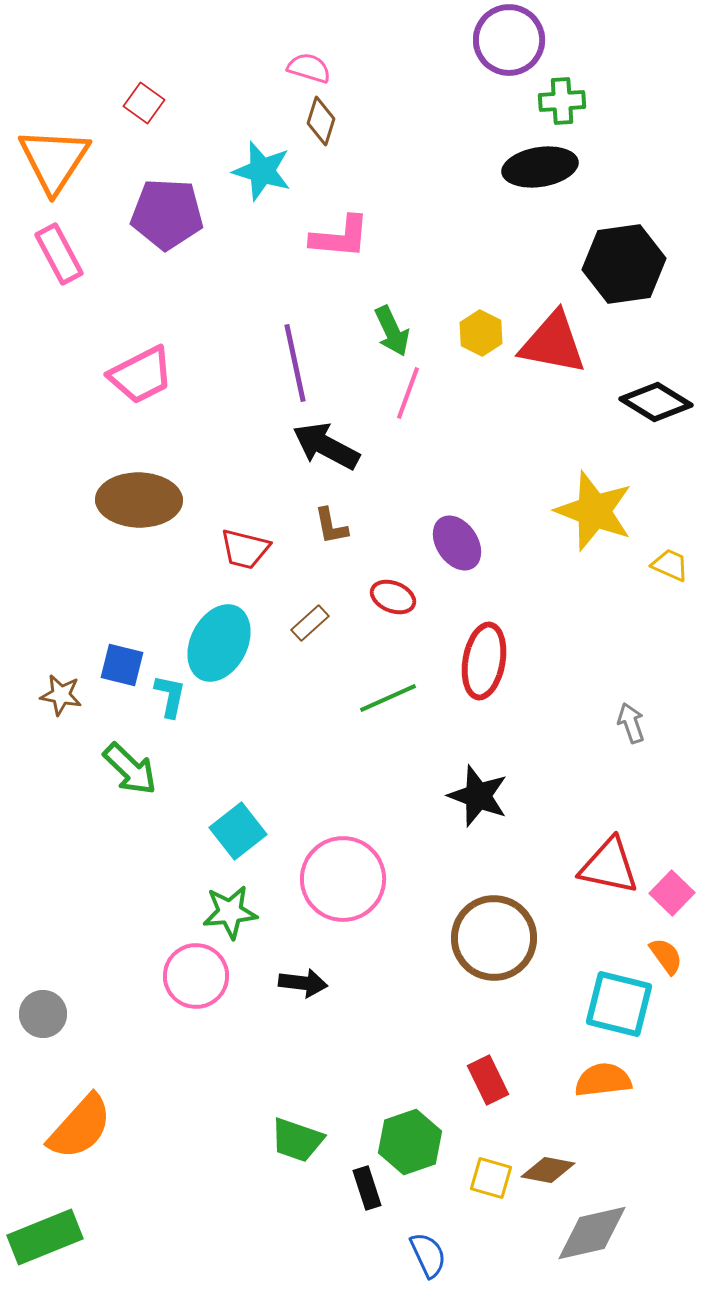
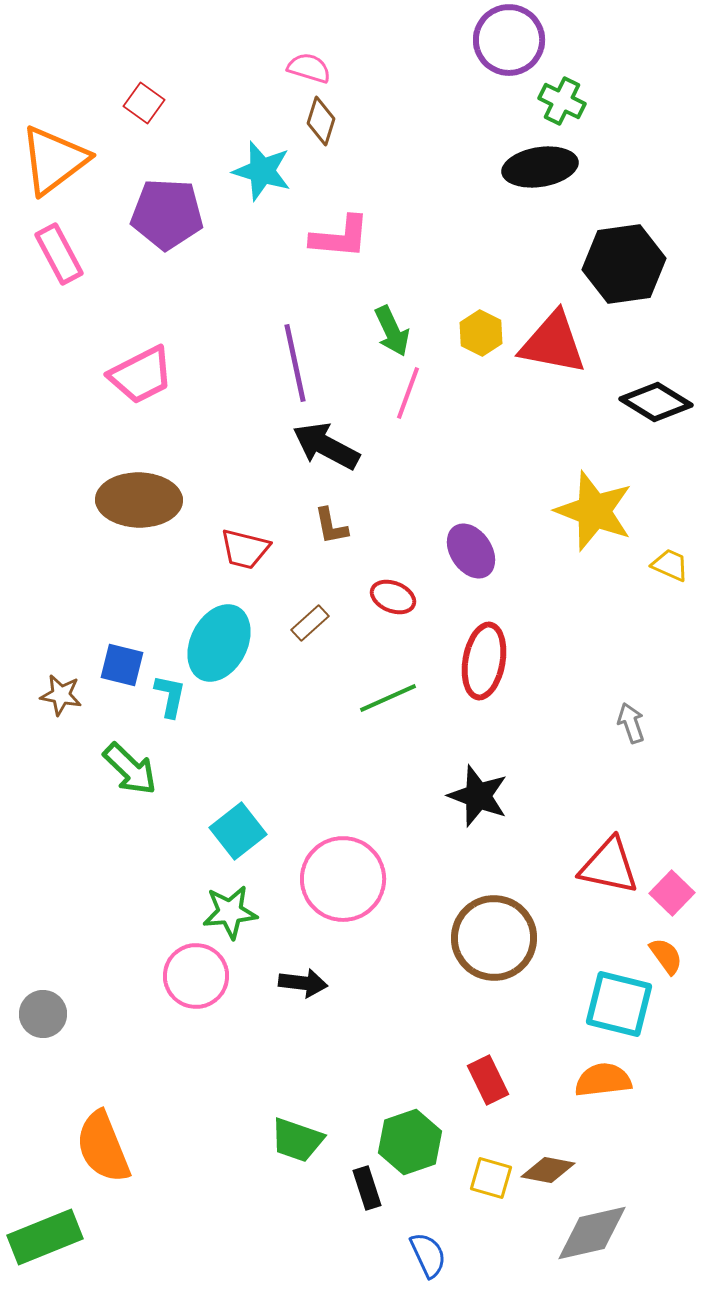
green cross at (562, 101): rotated 30 degrees clockwise
orange triangle at (54, 160): rotated 20 degrees clockwise
purple ellipse at (457, 543): moved 14 px right, 8 px down
orange semicircle at (80, 1127): moved 23 px right, 20 px down; rotated 116 degrees clockwise
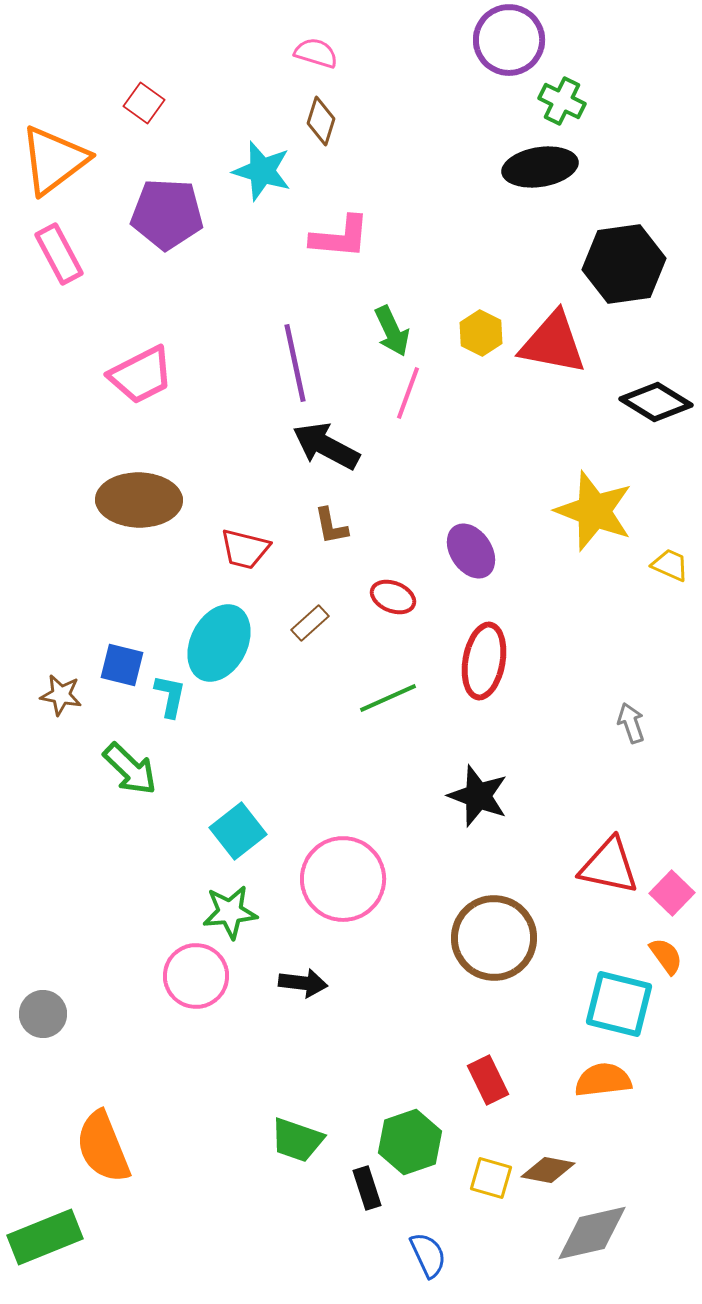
pink semicircle at (309, 68): moved 7 px right, 15 px up
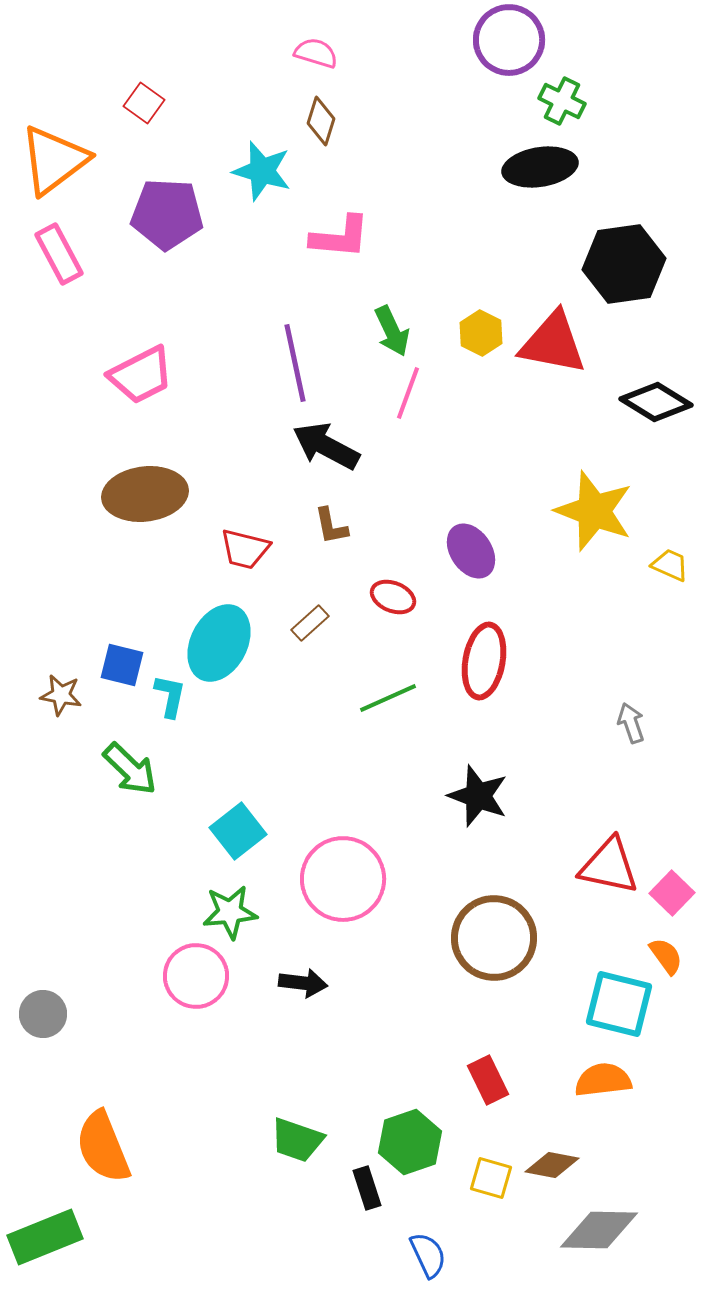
brown ellipse at (139, 500): moved 6 px right, 6 px up; rotated 8 degrees counterclockwise
brown diamond at (548, 1170): moved 4 px right, 5 px up
gray diamond at (592, 1233): moved 7 px right, 3 px up; rotated 14 degrees clockwise
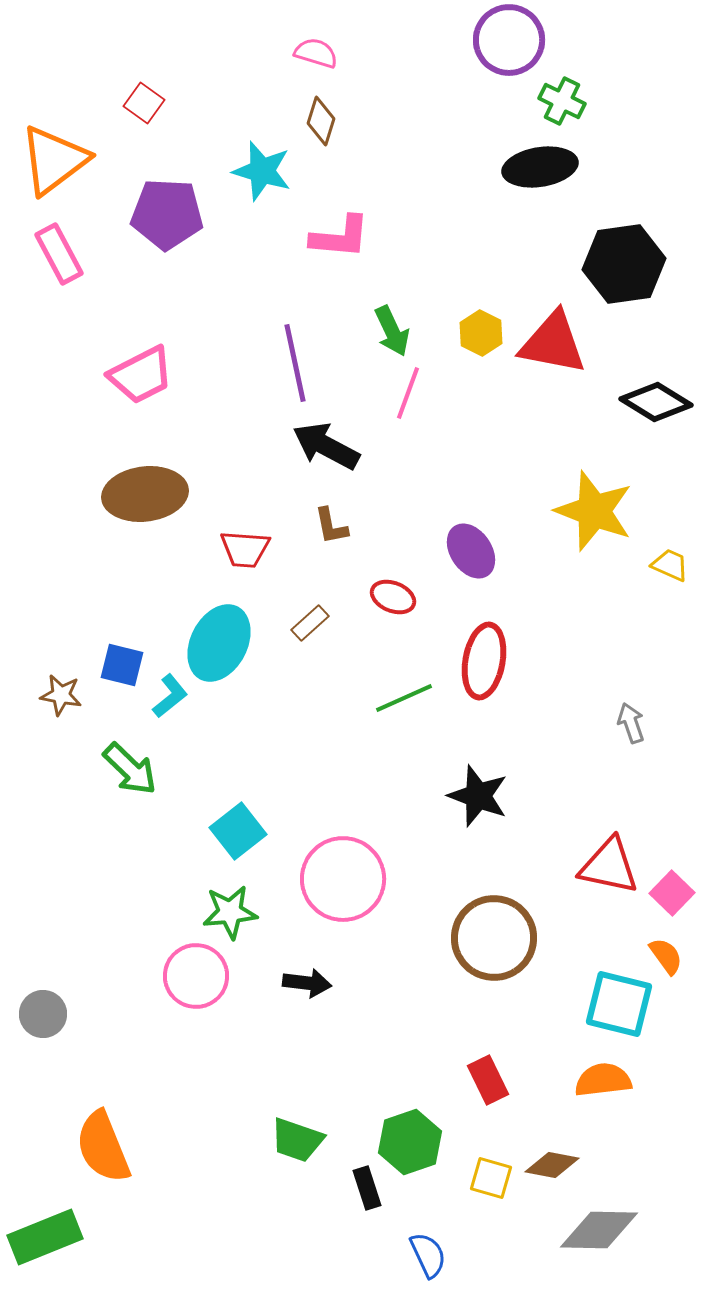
red trapezoid at (245, 549): rotated 10 degrees counterclockwise
cyan L-shape at (170, 696): rotated 39 degrees clockwise
green line at (388, 698): moved 16 px right
black arrow at (303, 983): moved 4 px right
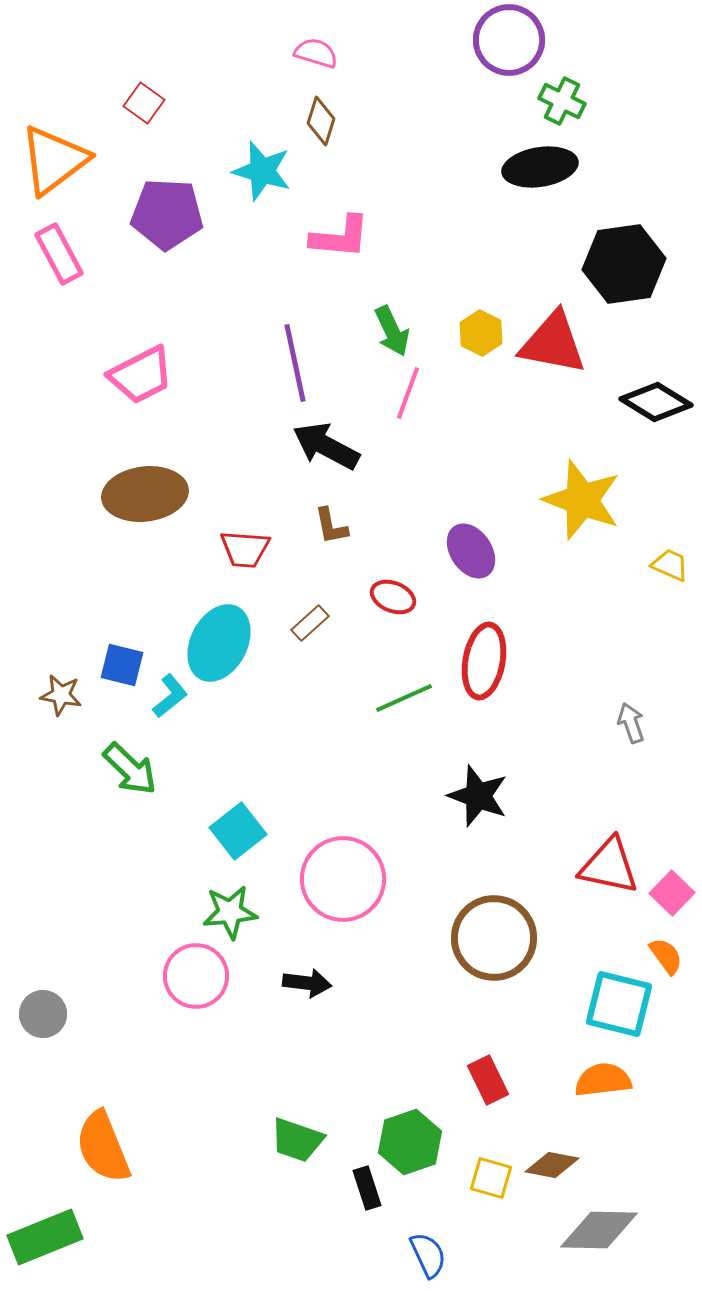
yellow star at (594, 511): moved 12 px left, 11 px up
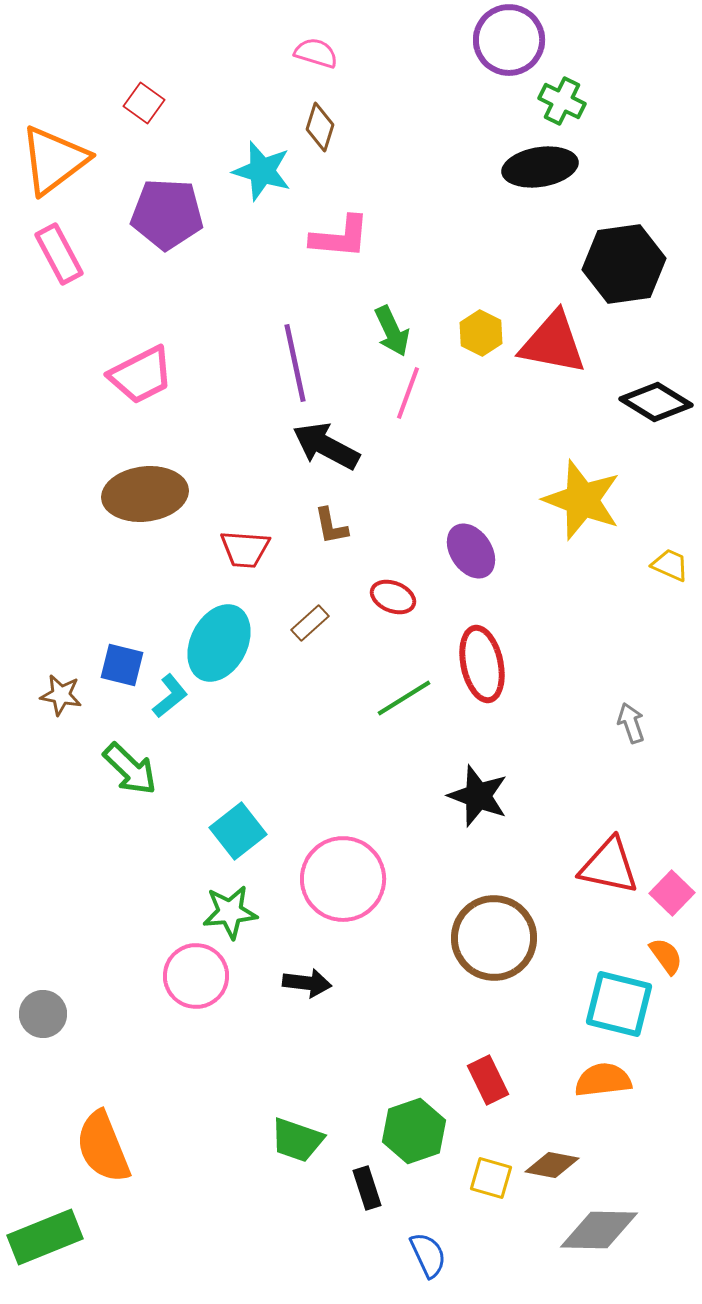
brown diamond at (321, 121): moved 1 px left, 6 px down
red ellipse at (484, 661): moved 2 px left, 3 px down; rotated 22 degrees counterclockwise
green line at (404, 698): rotated 8 degrees counterclockwise
green hexagon at (410, 1142): moved 4 px right, 11 px up
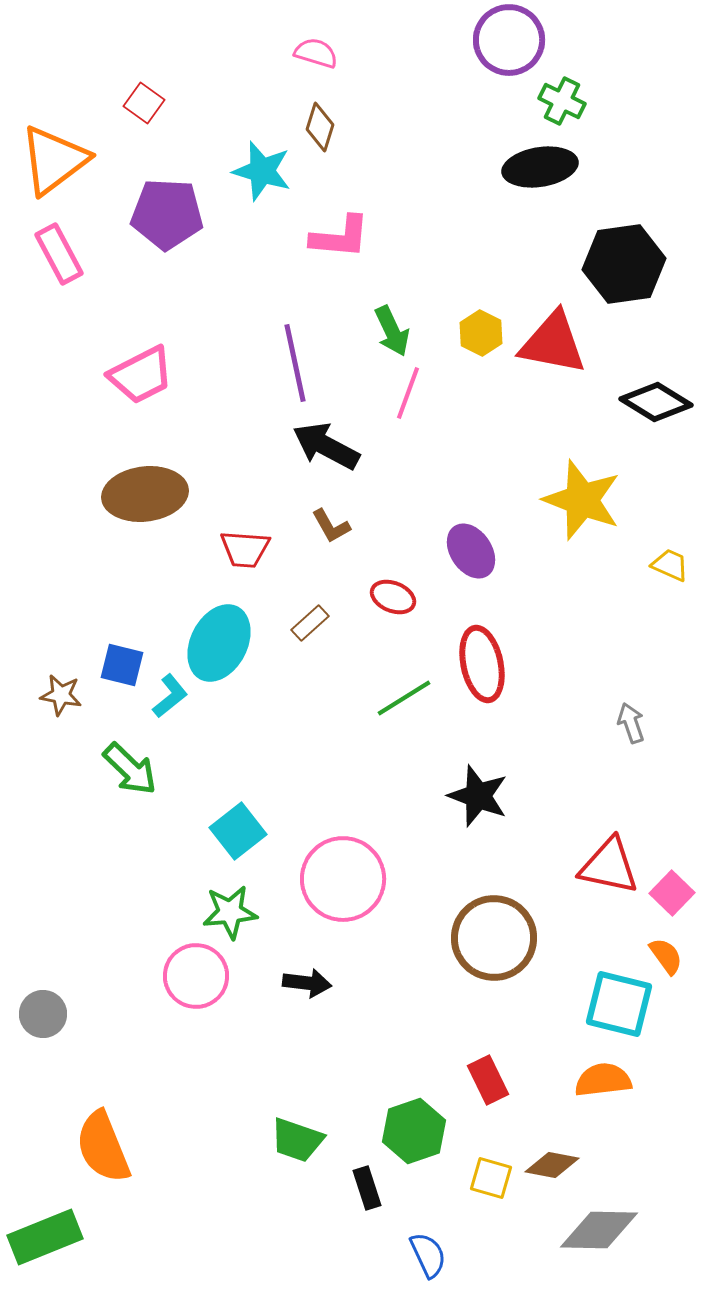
brown L-shape at (331, 526): rotated 18 degrees counterclockwise
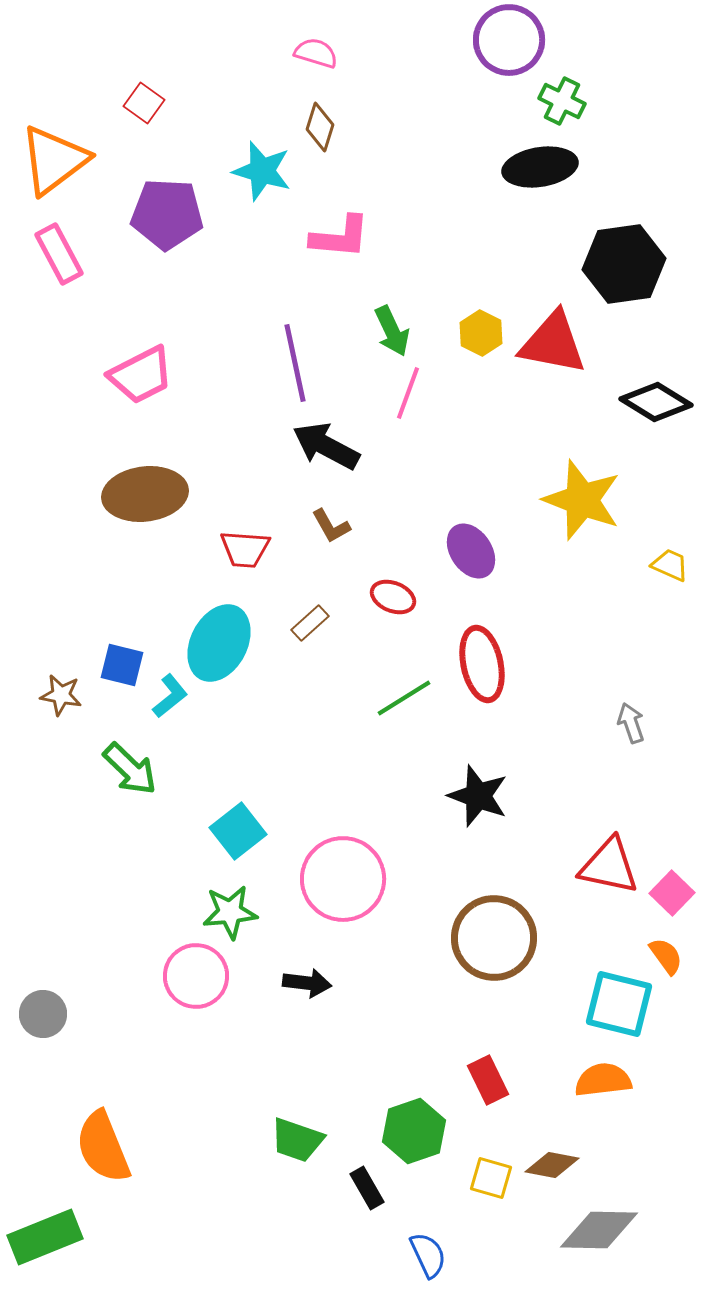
black rectangle at (367, 1188): rotated 12 degrees counterclockwise
